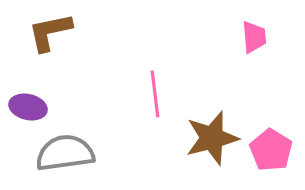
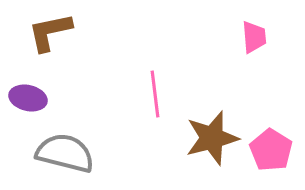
purple ellipse: moved 9 px up
gray semicircle: rotated 22 degrees clockwise
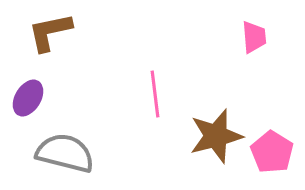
purple ellipse: rotated 72 degrees counterclockwise
brown star: moved 4 px right, 2 px up
pink pentagon: moved 1 px right, 2 px down
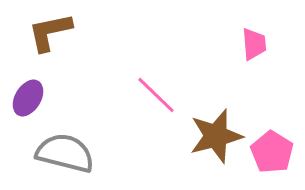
pink trapezoid: moved 7 px down
pink line: moved 1 px right, 1 px down; rotated 39 degrees counterclockwise
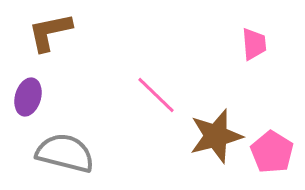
purple ellipse: moved 1 px up; rotated 15 degrees counterclockwise
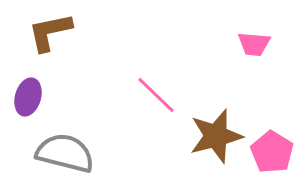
pink trapezoid: rotated 100 degrees clockwise
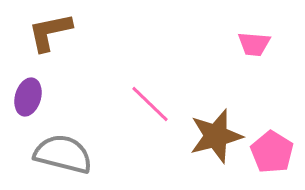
pink line: moved 6 px left, 9 px down
gray semicircle: moved 2 px left, 1 px down
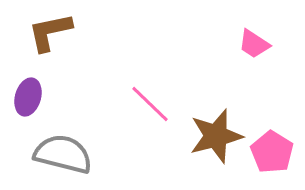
pink trapezoid: rotated 28 degrees clockwise
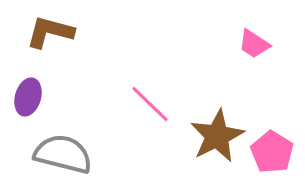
brown L-shape: rotated 27 degrees clockwise
brown star: moved 1 px right; rotated 12 degrees counterclockwise
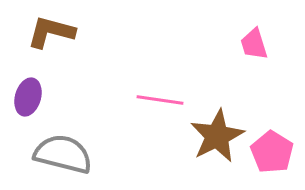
brown L-shape: moved 1 px right
pink trapezoid: rotated 40 degrees clockwise
pink line: moved 10 px right, 4 px up; rotated 36 degrees counterclockwise
